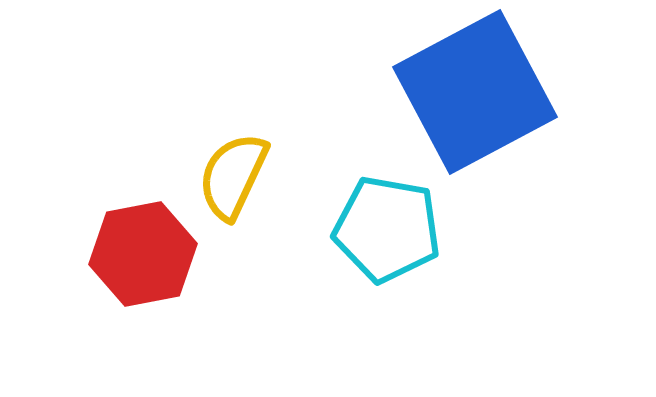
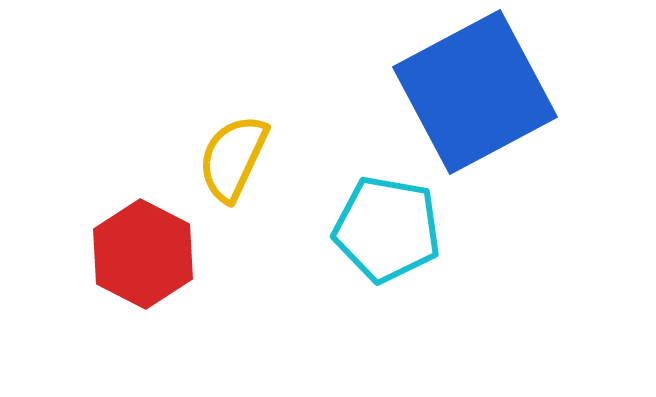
yellow semicircle: moved 18 px up
red hexagon: rotated 22 degrees counterclockwise
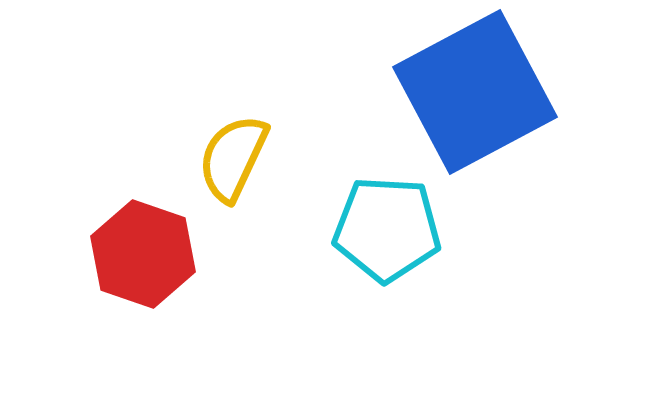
cyan pentagon: rotated 7 degrees counterclockwise
red hexagon: rotated 8 degrees counterclockwise
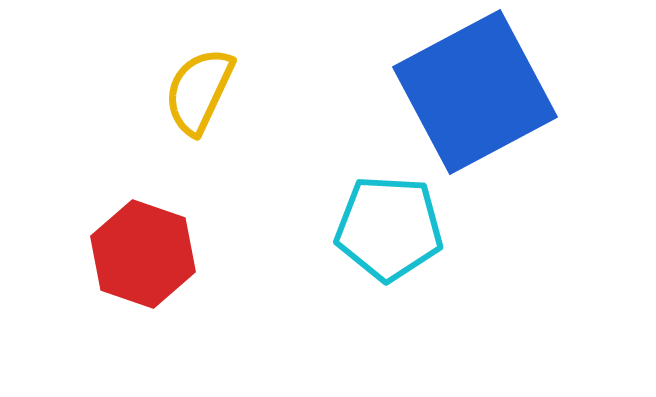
yellow semicircle: moved 34 px left, 67 px up
cyan pentagon: moved 2 px right, 1 px up
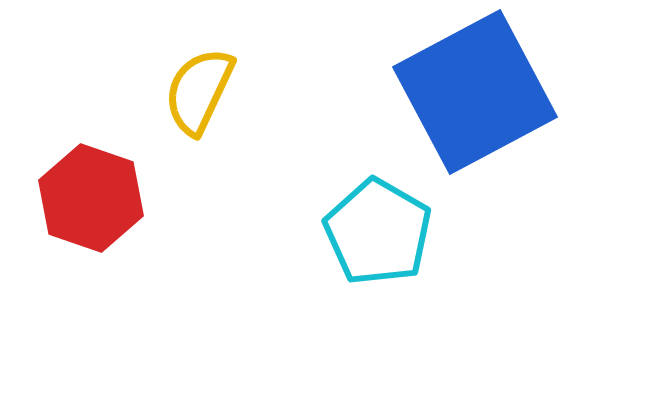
cyan pentagon: moved 11 px left, 4 px down; rotated 27 degrees clockwise
red hexagon: moved 52 px left, 56 px up
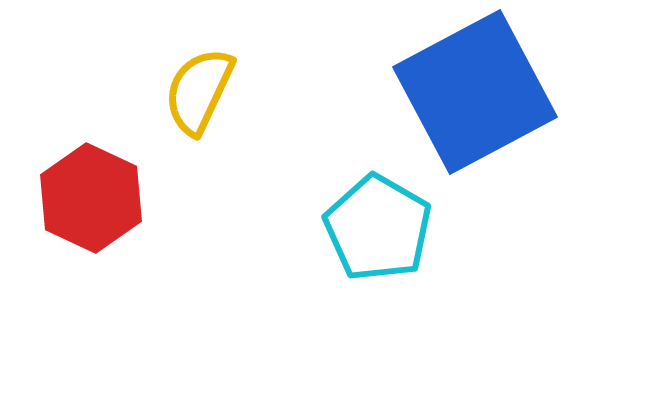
red hexagon: rotated 6 degrees clockwise
cyan pentagon: moved 4 px up
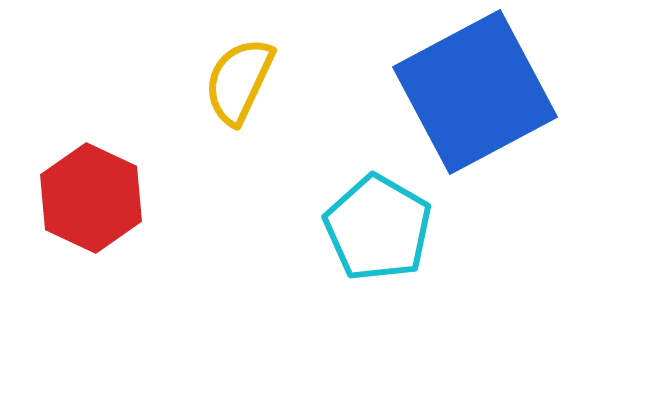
yellow semicircle: moved 40 px right, 10 px up
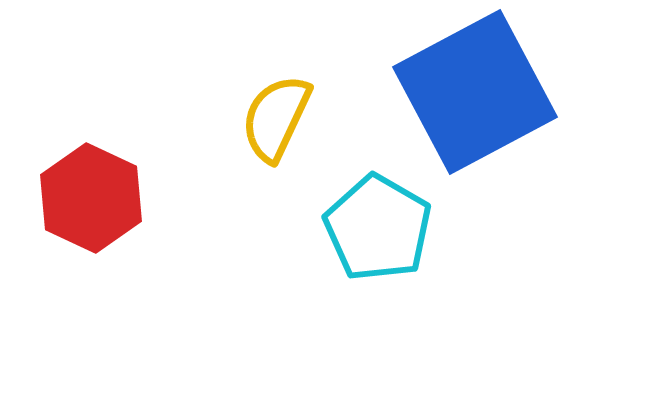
yellow semicircle: moved 37 px right, 37 px down
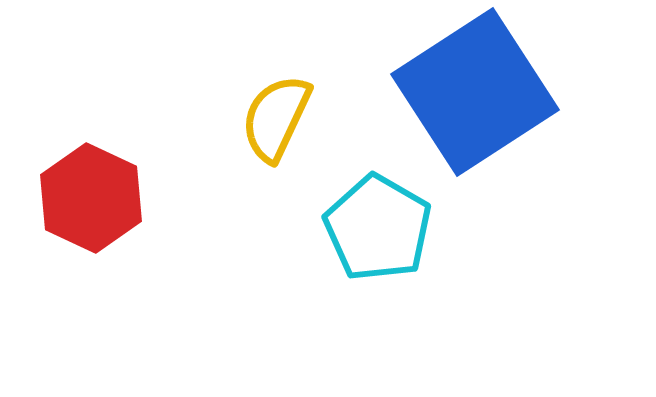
blue square: rotated 5 degrees counterclockwise
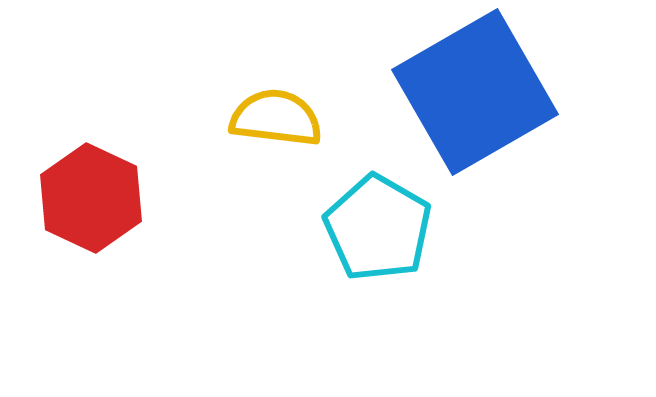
blue square: rotated 3 degrees clockwise
yellow semicircle: rotated 72 degrees clockwise
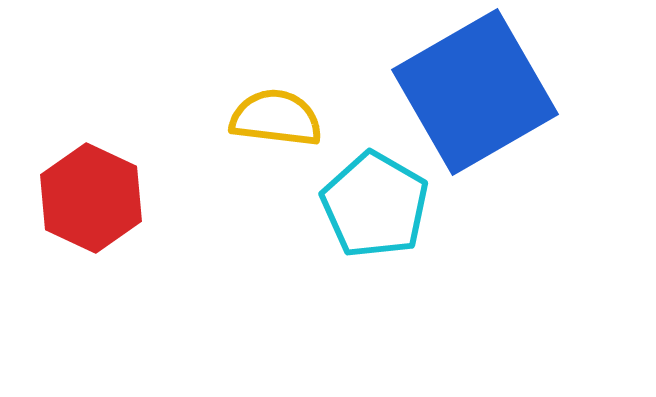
cyan pentagon: moved 3 px left, 23 px up
